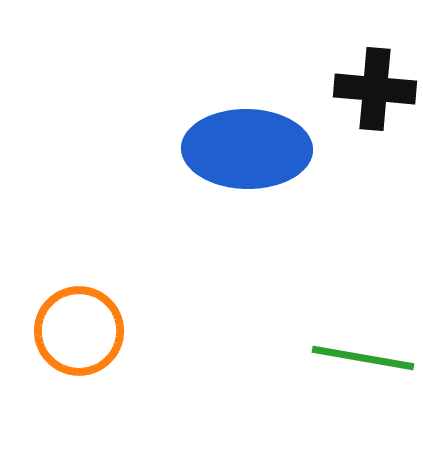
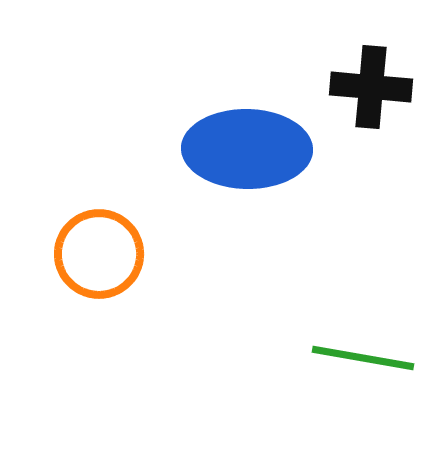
black cross: moved 4 px left, 2 px up
orange circle: moved 20 px right, 77 px up
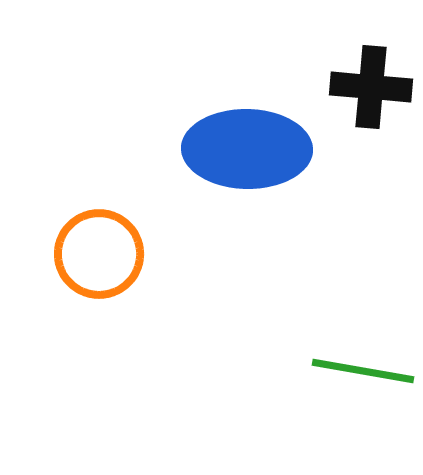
green line: moved 13 px down
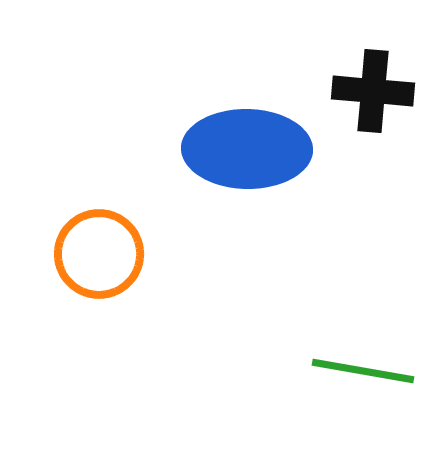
black cross: moved 2 px right, 4 px down
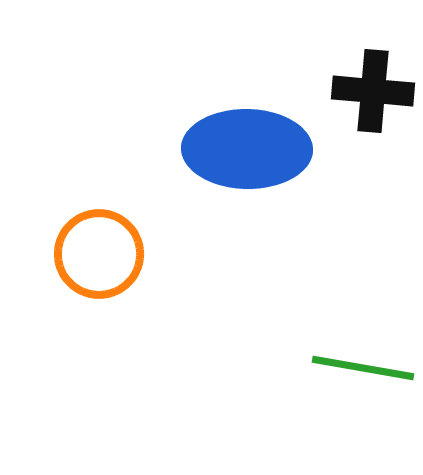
green line: moved 3 px up
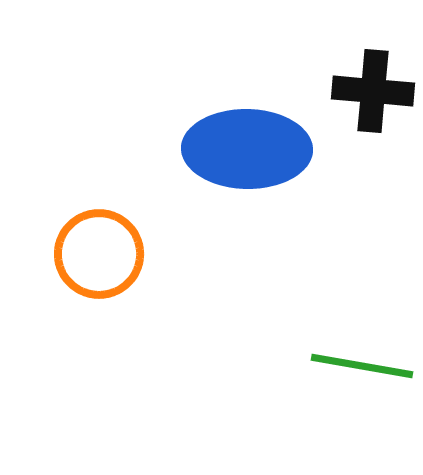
green line: moved 1 px left, 2 px up
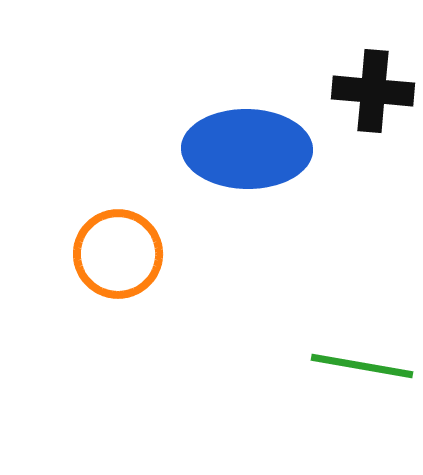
orange circle: moved 19 px right
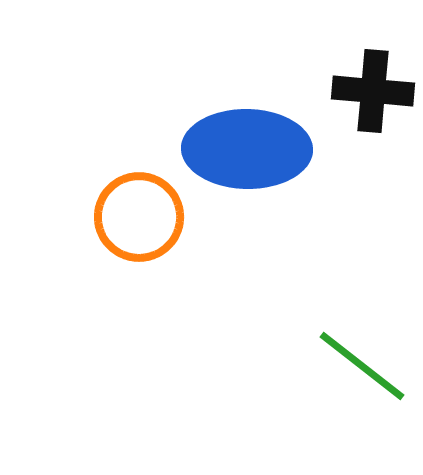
orange circle: moved 21 px right, 37 px up
green line: rotated 28 degrees clockwise
